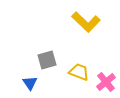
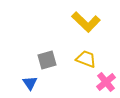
yellow trapezoid: moved 7 px right, 13 px up
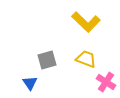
pink cross: rotated 18 degrees counterclockwise
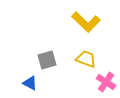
blue triangle: rotated 28 degrees counterclockwise
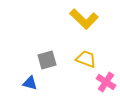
yellow L-shape: moved 2 px left, 3 px up
blue triangle: rotated 14 degrees counterclockwise
